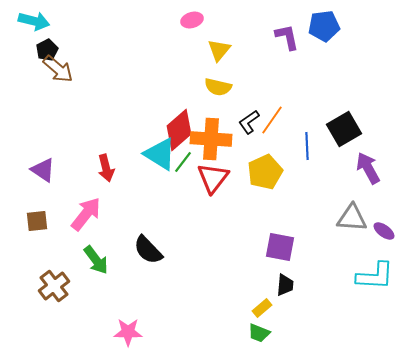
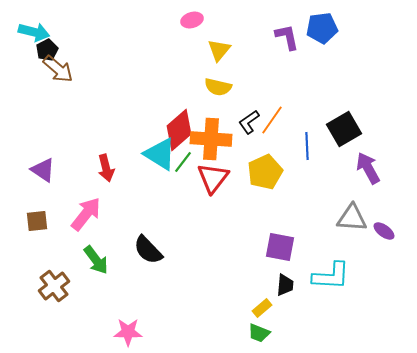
cyan arrow: moved 11 px down
blue pentagon: moved 2 px left, 2 px down
cyan L-shape: moved 44 px left
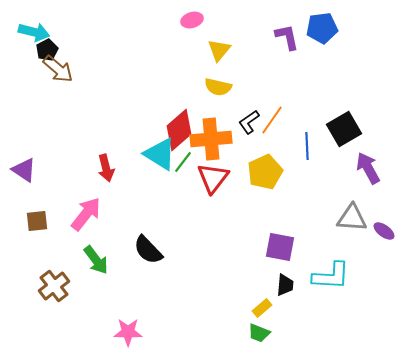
orange cross: rotated 9 degrees counterclockwise
purple triangle: moved 19 px left
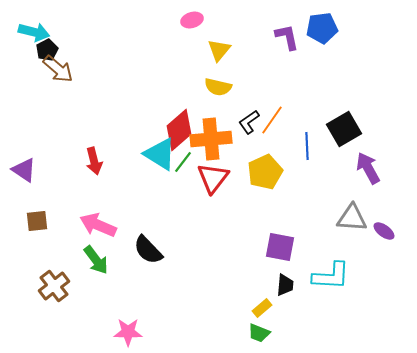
red arrow: moved 12 px left, 7 px up
pink arrow: moved 12 px right, 11 px down; rotated 105 degrees counterclockwise
